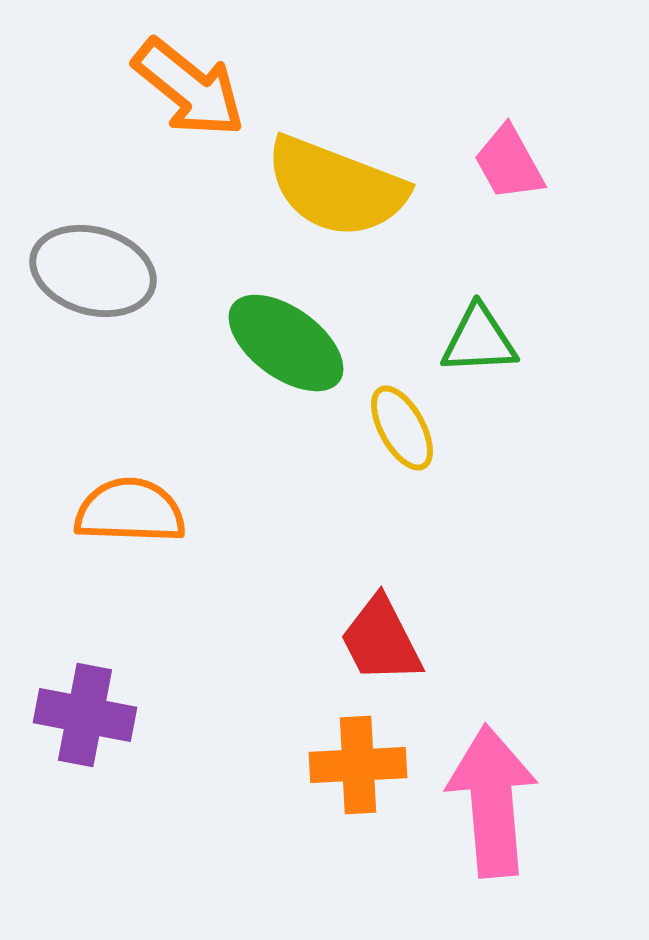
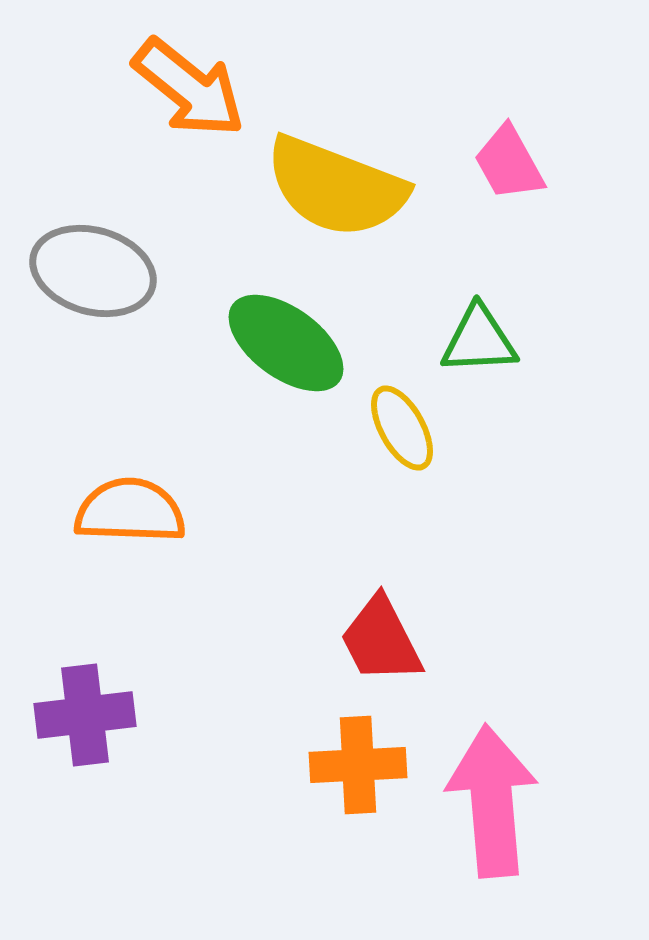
purple cross: rotated 18 degrees counterclockwise
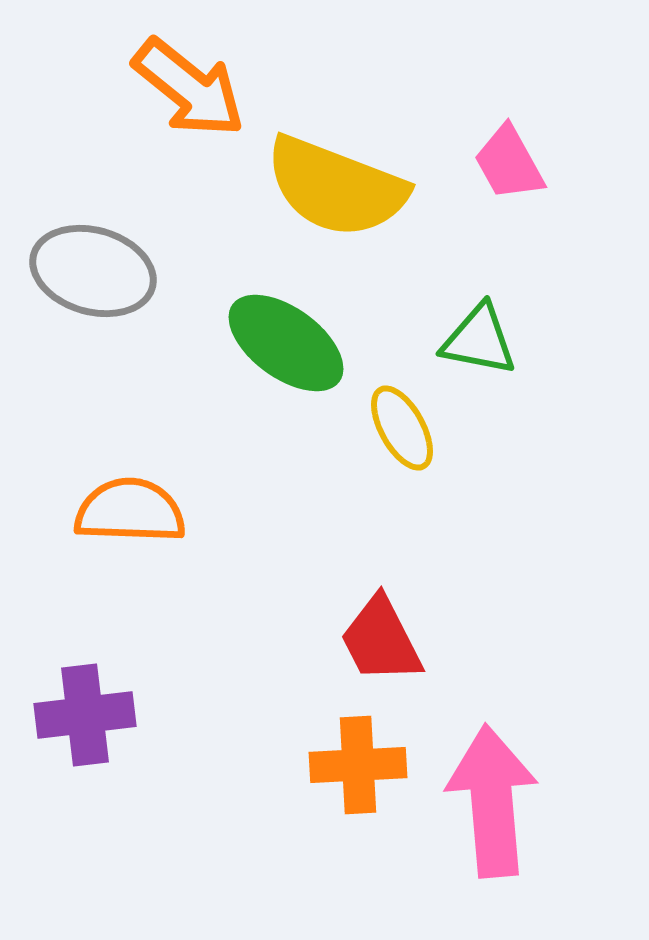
green triangle: rotated 14 degrees clockwise
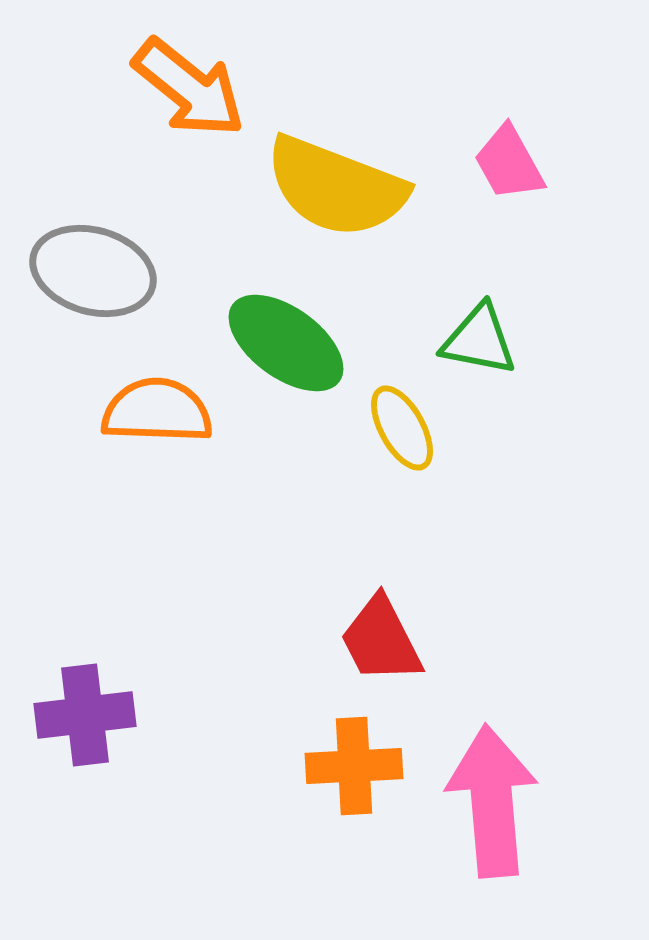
orange semicircle: moved 27 px right, 100 px up
orange cross: moved 4 px left, 1 px down
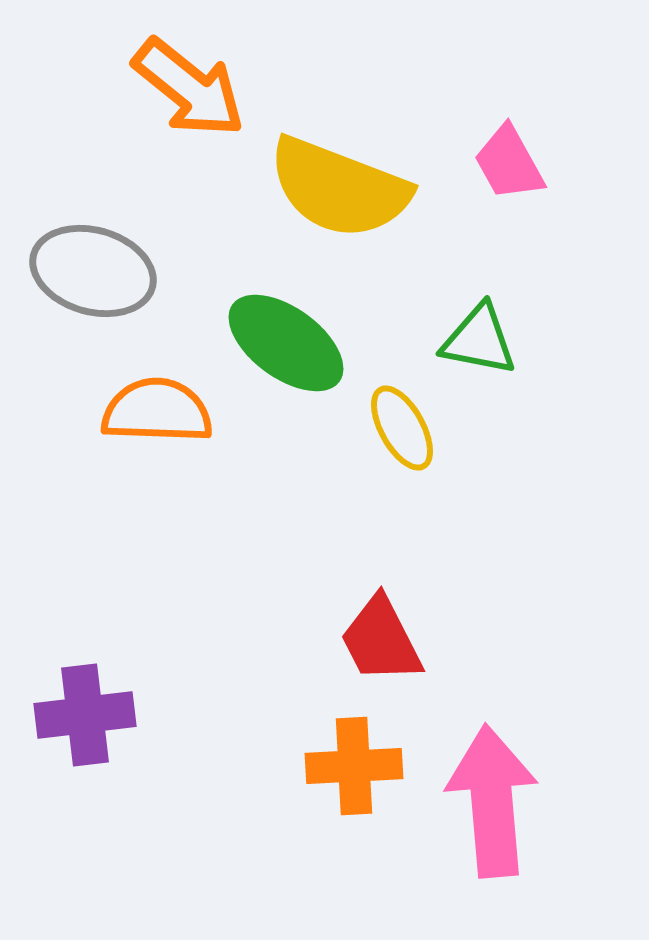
yellow semicircle: moved 3 px right, 1 px down
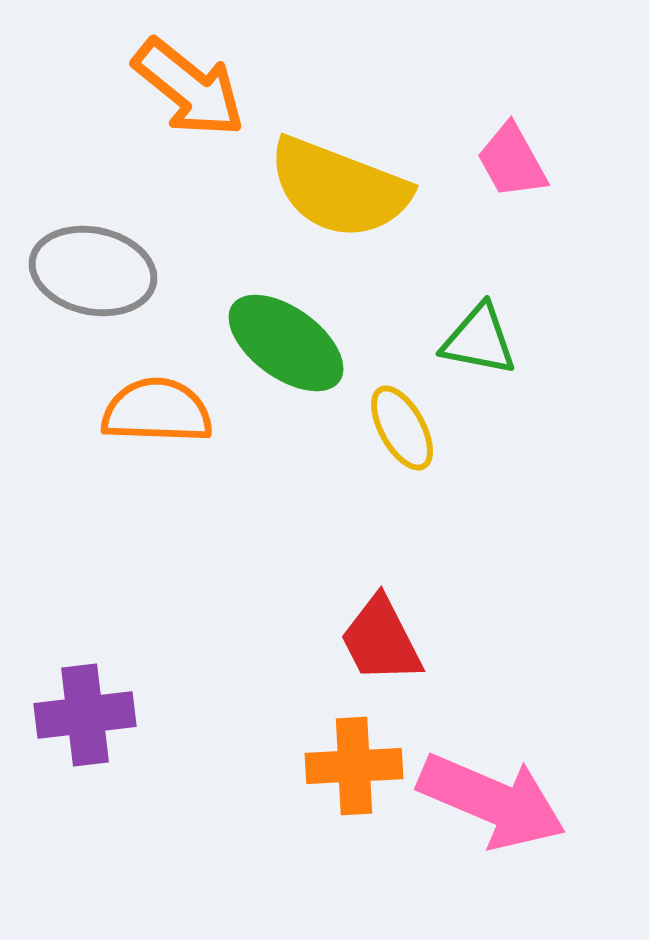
pink trapezoid: moved 3 px right, 2 px up
gray ellipse: rotated 4 degrees counterclockwise
pink arrow: rotated 118 degrees clockwise
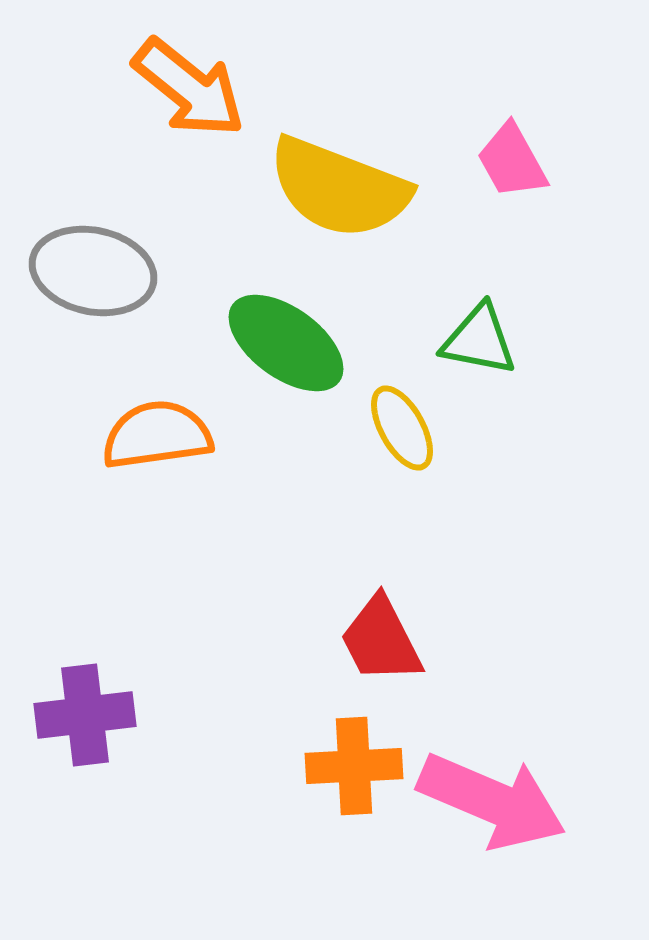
orange semicircle: moved 24 px down; rotated 10 degrees counterclockwise
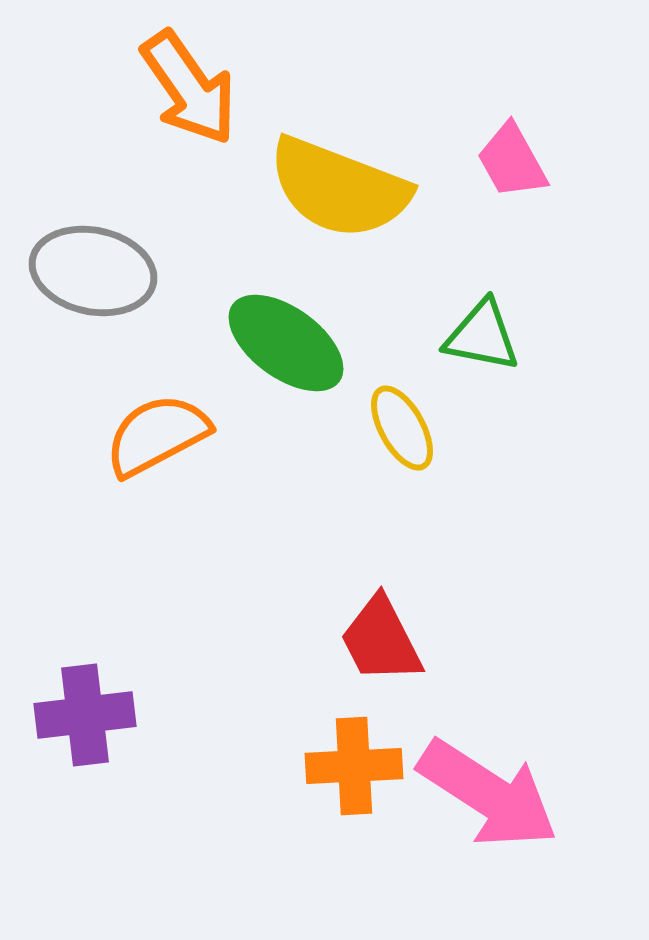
orange arrow: rotated 16 degrees clockwise
green triangle: moved 3 px right, 4 px up
orange semicircle: rotated 20 degrees counterclockwise
pink arrow: moved 4 px left, 7 px up; rotated 10 degrees clockwise
